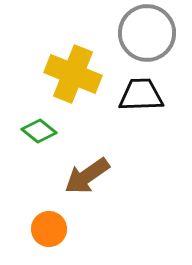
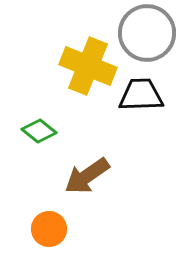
yellow cross: moved 15 px right, 8 px up
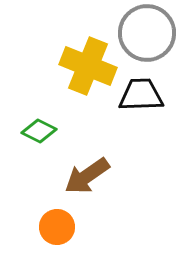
green diamond: rotated 12 degrees counterclockwise
orange circle: moved 8 px right, 2 px up
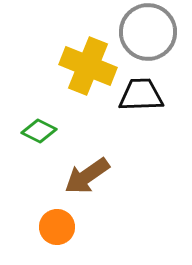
gray circle: moved 1 px right, 1 px up
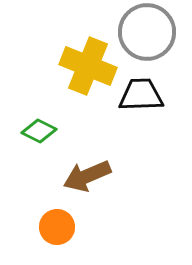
gray circle: moved 1 px left
brown arrow: rotated 12 degrees clockwise
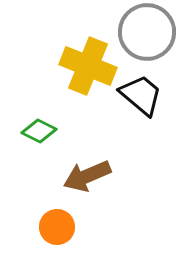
black trapezoid: rotated 42 degrees clockwise
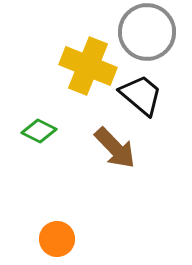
brown arrow: moved 28 px right, 28 px up; rotated 111 degrees counterclockwise
orange circle: moved 12 px down
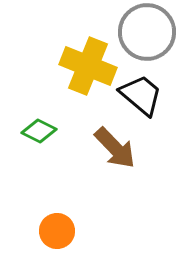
orange circle: moved 8 px up
